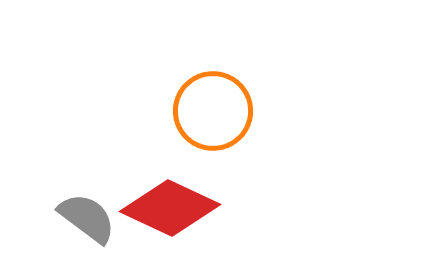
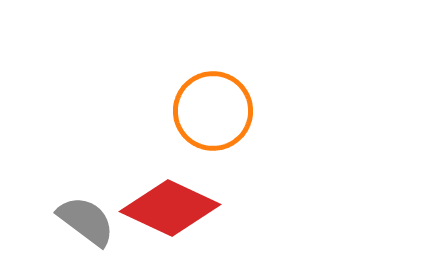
gray semicircle: moved 1 px left, 3 px down
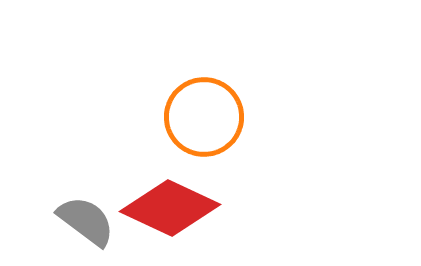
orange circle: moved 9 px left, 6 px down
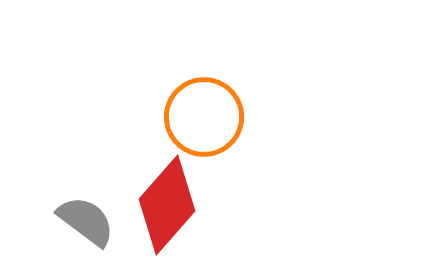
red diamond: moved 3 px left, 3 px up; rotated 74 degrees counterclockwise
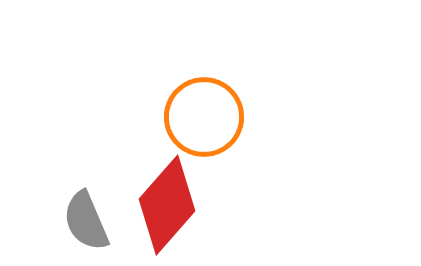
gray semicircle: rotated 150 degrees counterclockwise
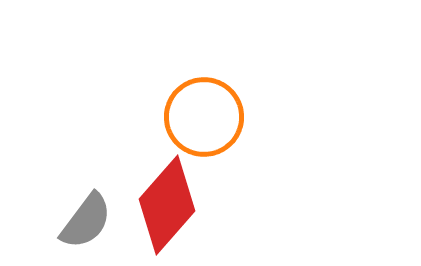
gray semicircle: rotated 120 degrees counterclockwise
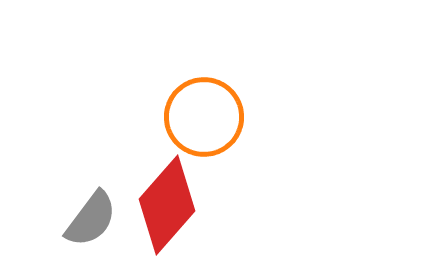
gray semicircle: moved 5 px right, 2 px up
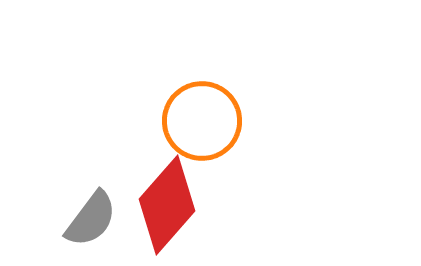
orange circle: moved 2 px left, 4 px down
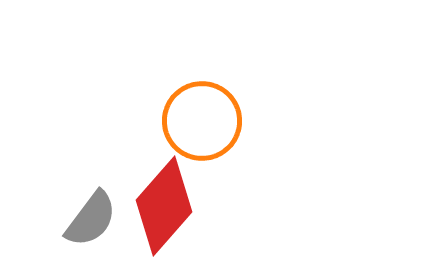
red diamond: moved 3 px left, 1 px down
